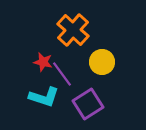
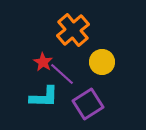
orange cross: rotated 8 degrees clockwise
red star: rotated 18 degrees clockwise
purple line: rotated 12 degrees counterclockwise
cyan L-shape: rotated 16 degrees counterclockwise
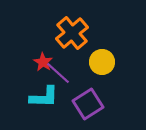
orange cross: moved 1 px left, 3 px down
purple line: moved 4 px left, 1 px up
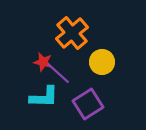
red star: rotated 18 degrees counterclockwise
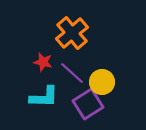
yellow circle: moved 20 px down
purple line: moved 14 px right
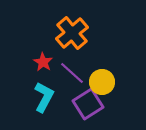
red star: rotated 18 degrees clockwise
cyan L-shape: rotated 64 degrees counterclockwise
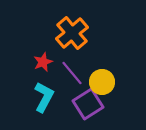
red star: rotated 18 degrees clockwise
purple line: rotated 8 degrees clockwise
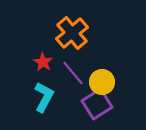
red star: rotated 18 degrees counterclockwise
purple line: moved 1 px right
purple square: moved 9 px right
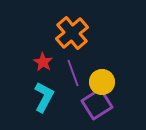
purple line: rotated 20 degrees clockwise
